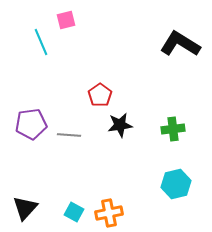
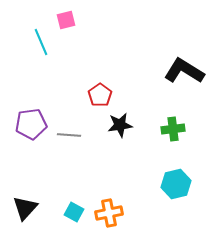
black L-shape: moved 4 px right, 27 px down
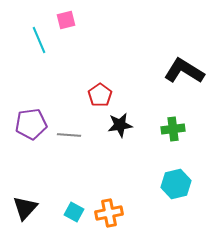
cyan line: moved 2 px left, 2 px up
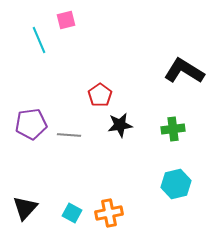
cyan square: moved 2 px left, 1 px down
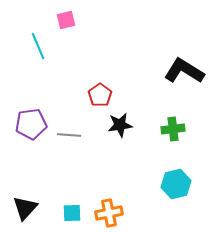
cyan line: moved 1 px left, 6 px down
cyan square: rotated 30 degrees counterclockwise
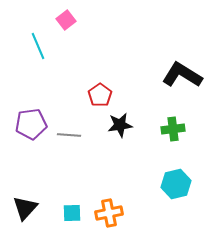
pink square: rotated 24 degrees counterclockwise
black L-shape: moved 2 px left, 4 px down
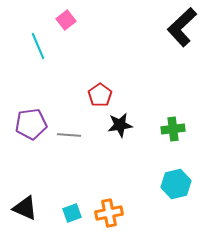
black L-shape: moved 48 px up; rotated 75 degrees counterclockwise
black triangle: rotated 48 degrees counterclockwise
cyan square: rotated 18 degrees counterclockwise
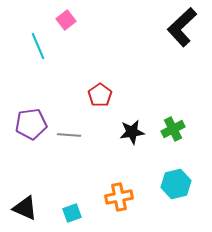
black star: moved 12 px right, 7 px down
green cross: rotated 20 degrees counterclockwise
orange cross: moved 10 px right, 16 px up
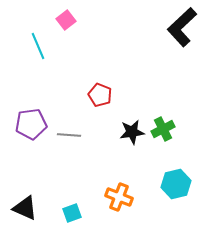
red pentagon: rotated 15 degrees counterclockwise
green cross: moved 10 px left
orange cross: rotated 32 degrees clockwise
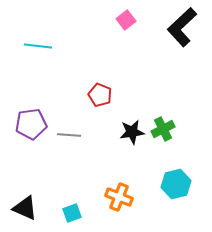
pink square: moved 60 px right
cyan line: rotated 60 degrees counterclockwise
